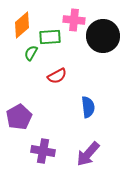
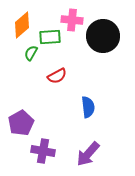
pink cross: moved 2 px left
purple pentagon: moved 2 px right, 6 px down
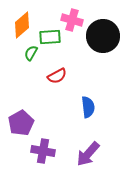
pink cross: rotated 10 degrees clockwise
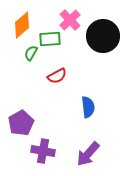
pink cross: moved 2 px left; rotated 30 degrees clockwise
green rectangle: moved 2 px down
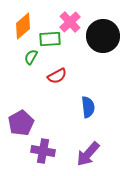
pink cross: moved 2 px down
orange diamond: moved 1 px right, 1 px down
green semicircle: moved 4 px down
